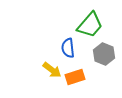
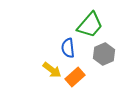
gray hexagon: rotated 15 degrees clockwise
orange rectangle: rotated 24 degrees counterclockwise
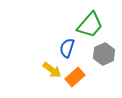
blue semicircle: moved 1 px left; rotated 24 degrees clockwise
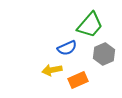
blue semicircle: rotated 132 degrees counterclockwise
yellow arrow: rotated 132 degrees clockwise
orange rectangle: moved 3 px right, 3 px down; rotated 18 degrees clockwise
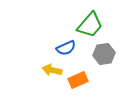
blue semicircle: moved 1 px left
gray hexagon: rotated 15 degrees clockwise
yellow arrow: rotated 24 degrees clockwise
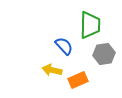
green trapezoid: rotated 40 degrees counterclockwise
blue semicircle: moved 2 px left, 2 px up; rotated 108 degrees counterclockwise
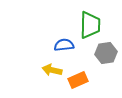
blue semicircle: moved 1 px up; rotated 54 degrees counterclockwise
gray hexagon: moved 2 px right, 1 px up
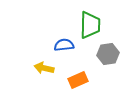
gray hexagon: moved 2 px right, 1 px down
yellow arrow: moved 8 px left, 2 px up
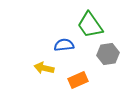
green trapezoid: rotated 144 degrees clockwise
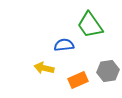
gray hexagon: moved 17 px down
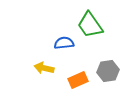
blue semicircle: moved 2 px up
